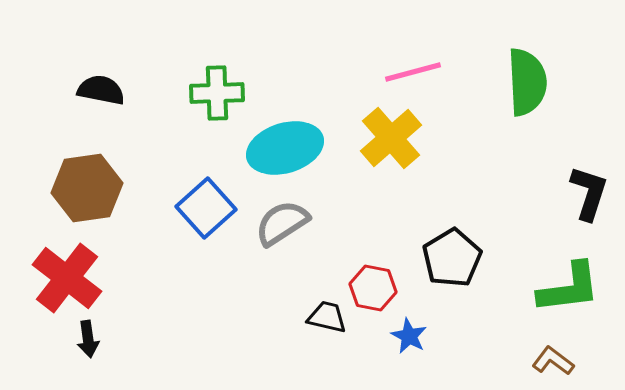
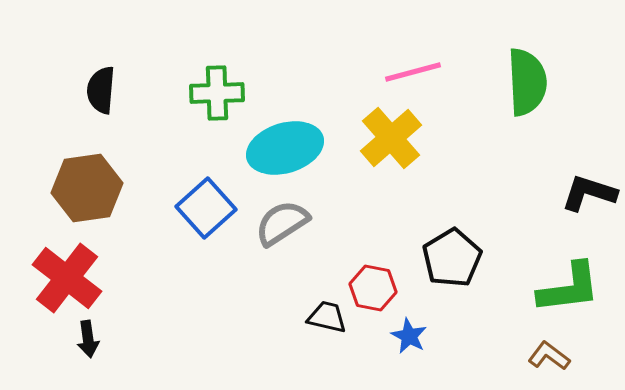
black semicircle: rotated 96 degrees counterclockwise
black L-shape: rotated 90 degrees counterclockwise
brown L-shape: moved 4 px left, 5 px up
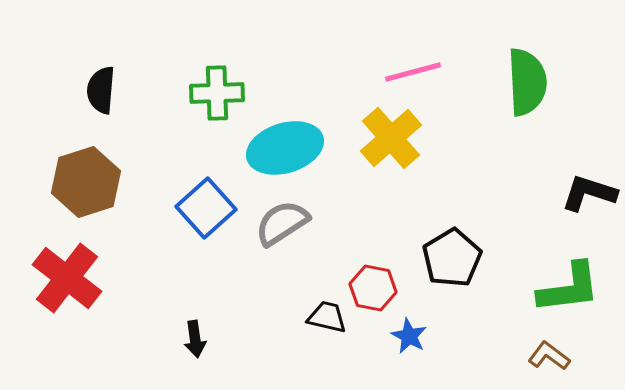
brown hexagon: moved 1 px left, 6 px up; rotated 10 degrees counterclockwise
black arrow: moved 107 px right
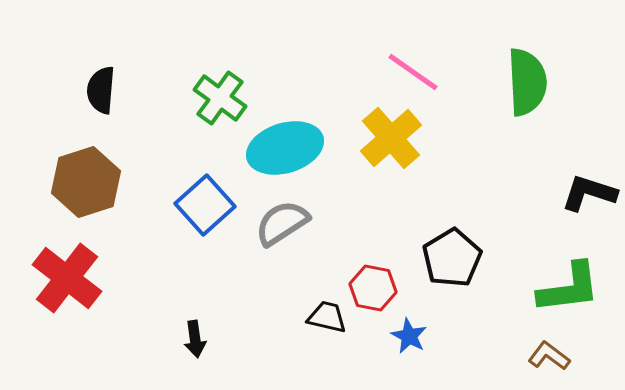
pink line: rotated 50 degrees clockwise
green cross: moved 3 px right, 5 px down; rotated 38 degrees clockwise
blue square: moved 1 px left, 3 px up
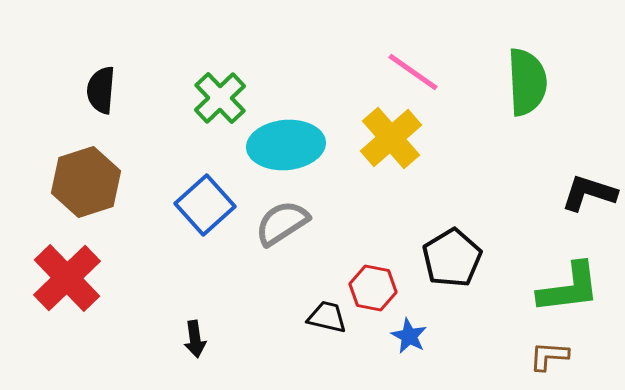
green cross: rotated 10 degrees clockwise
cyan ellipse: moved 1 px right, 3 px up; rotated 12 degrees clockwise
red cross: rotated 8 degrees clockwise
brown L-shape: rotated 33 degrees counterclockwise
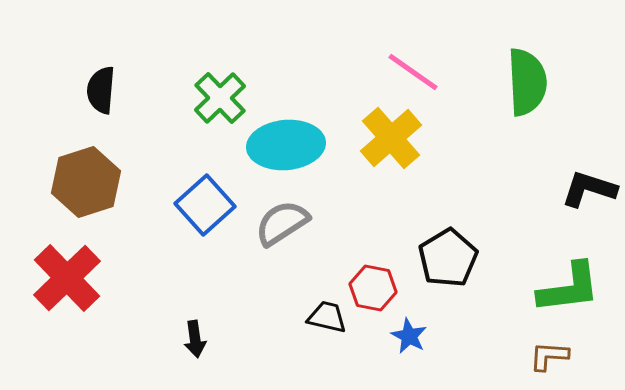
black L-shape: moved 4 px up
black pentagon: moved 4 px left
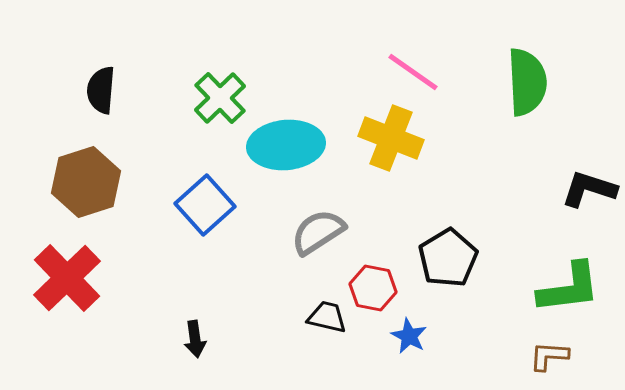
yellow cross: rotated 28 degrees counterclockwise
gray semicircle: moved 36 px right, 9 px down
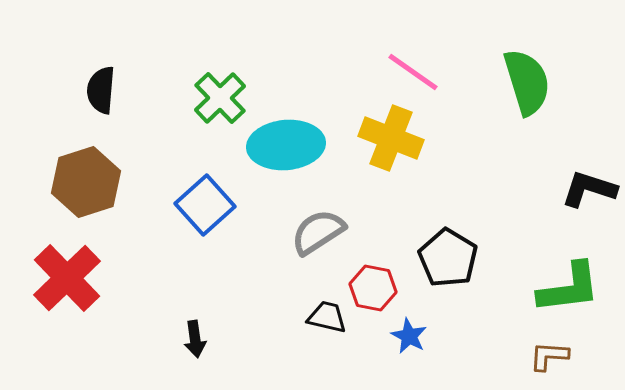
green semicircle: rotated 14 degrees counterclockwise
black pentagon: rotated 10 degrees counterclockwise
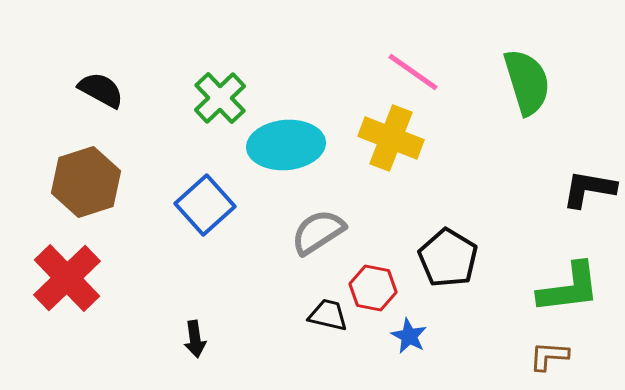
black semicircle: rotated 114 degrees clockwise
black L-shape: rotated 8 degrees counterclockwise
black trapezoid: moved 1 px right, 2 px up
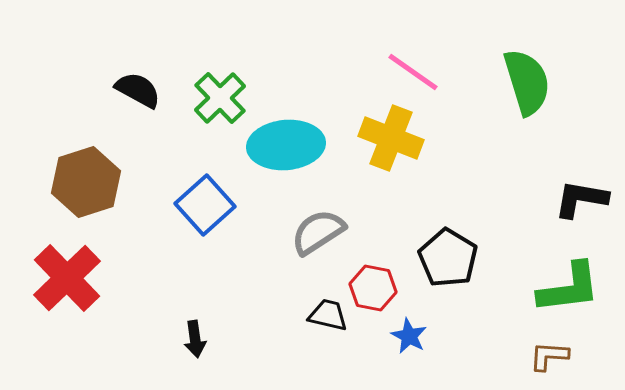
black semicircle: moved 37 px right
black L-shape: moved 8 px left, 10 px down
